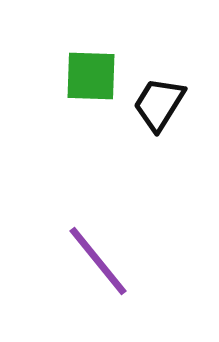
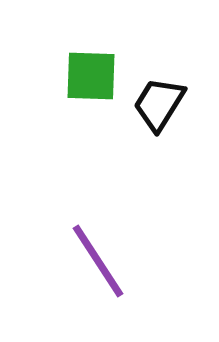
purple line: rotated 6 degrees clockwise
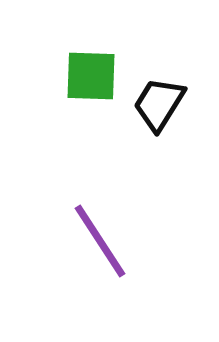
purple line: moved 2 px right, 20 px up
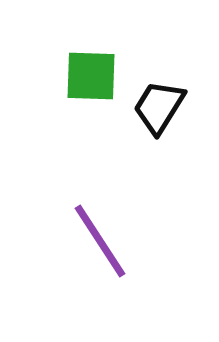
black trapezoid: moved 3 px down
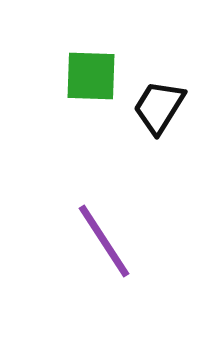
purple line: moved 4 px right
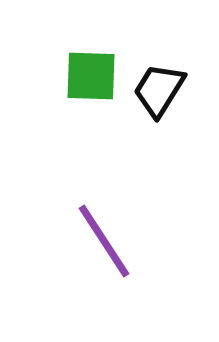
black trapezoid: moved 17 px up
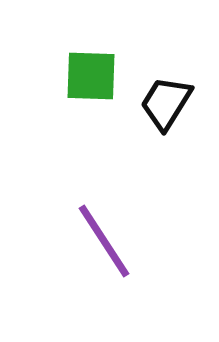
black trapezoid: moved 7 px right, 13 px down
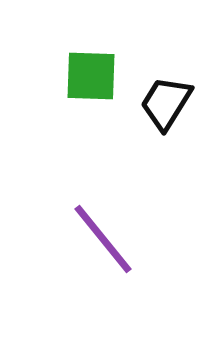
purple line: moved 1 px left, 2 px up; rotated 6 degrees counterclockwise
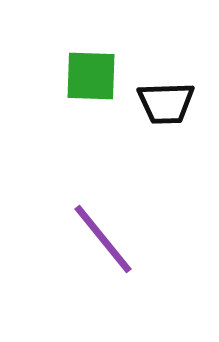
black trapezoid: rotated 124 degrees counterclockwise
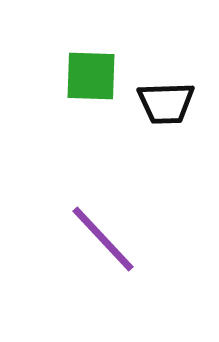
purple line: rotated 4 degrees counterclockwise
